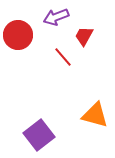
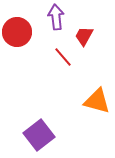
purple arrow: rotated 105 degrees clockwise
red circle: moved 1 px left, 3 px up
orange triangle: moved 2 px right, 14 px up
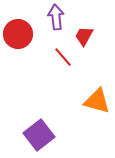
red circle: moved 1 px right, 2 px down
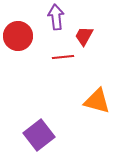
red circle: moved 2 px down
red line: rotated 55 degrees counterclockwise
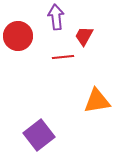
orange triangle: rotated 24 degrees counterclockwise
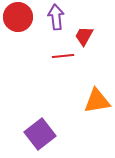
red circle: moved 19 px up
red line: moved 1 px up
purple square: moved 1 px right, 1 px up
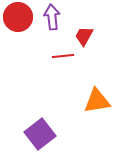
purple arrow: moved 4 px left
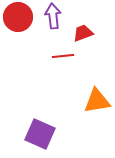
purple arrow: moved 1 px right, 1 px up
red trapezoid: moved 1 px left, 3 px up; rotated 40 degrees clockwise
purple square: rotated 28 degrees counterclockwise
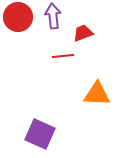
orange triangle: moved 7 px up; rotated 12 degrees clockwise
